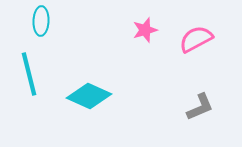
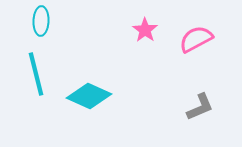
pink star: rotated 20 degrees counterclockwise
cyan line: moved 7 px right
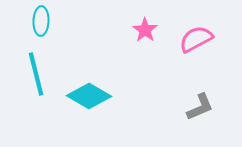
cyan diamond: rotated 6 degrees clockwise
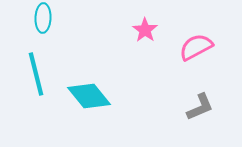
cyan ellipse: moved 2 px right, 3 px up
pink semicircle: moved 8 px down
cyan diamond: rotated 21 degrees clockwise
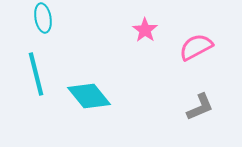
cyan ellipse: rotated 12 degrees counterclockwise
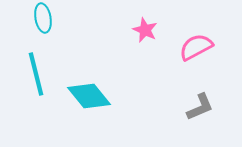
pink star: rotated 10 degrees counterclockwise
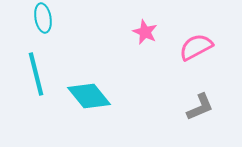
pink star: moved 2 px down
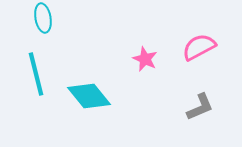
pink star: moved 27 px down
pink semicircle: moved 3 px right
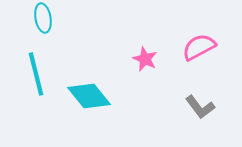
gray L-shape: rotated 76 degrees clockwise
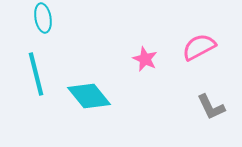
gray L-shape: moved 11 px right; rotated 12 degrees clockwise
